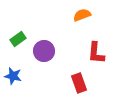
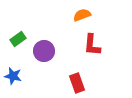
red L-shape: moved 4 px left, 8 px up
red rectangle: moved 2 px left
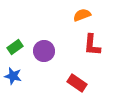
green rectangle: moved 3 px left, 8 px down
red rectangle: rotated 36 degrees counterclockwise
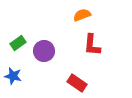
green rectangle: moved 3 px right, 4 px up
